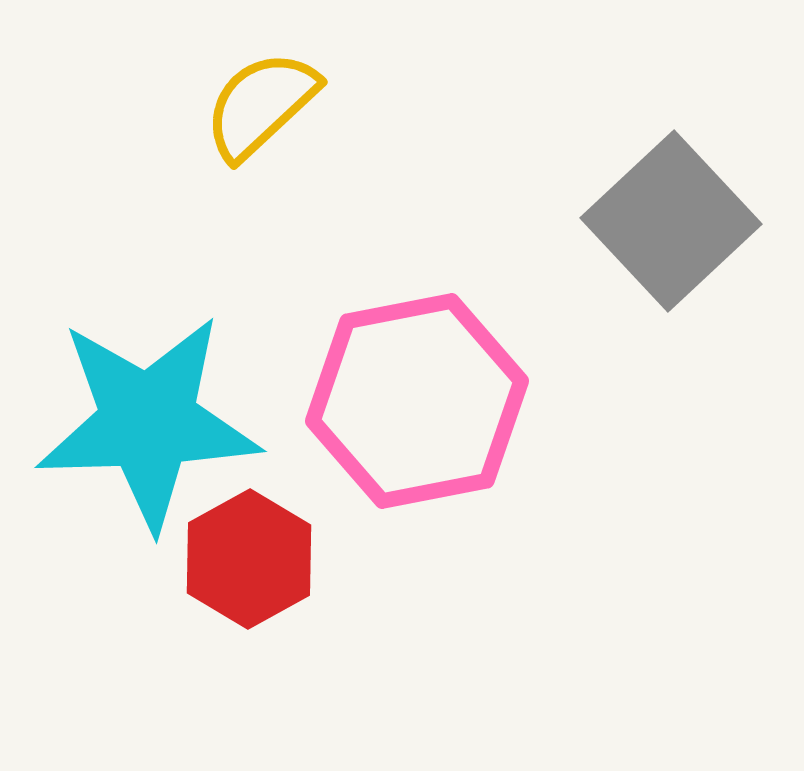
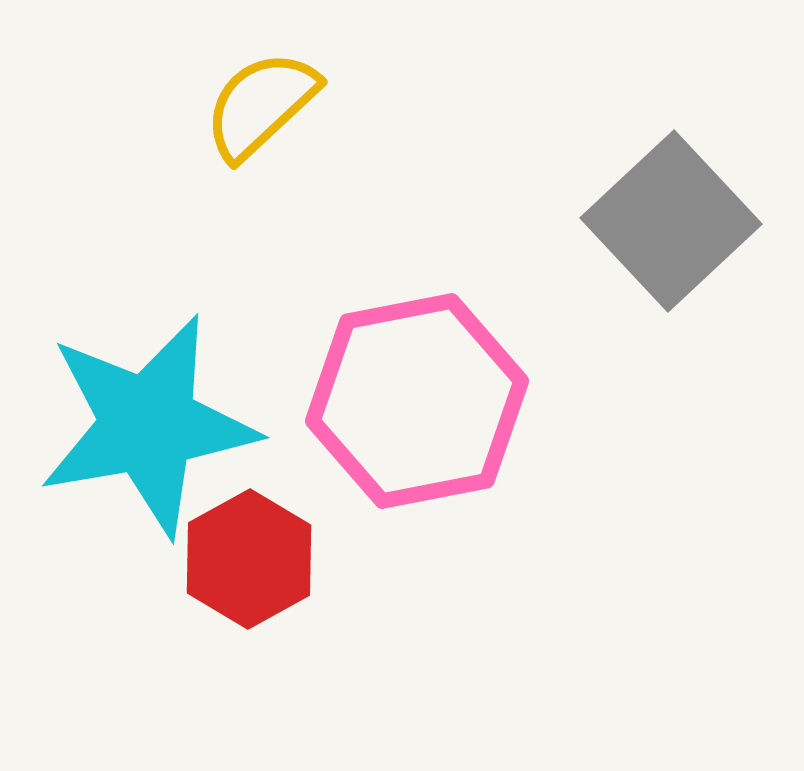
cyan star: moved 3 px down; rotated 8 degrees counterclockwise
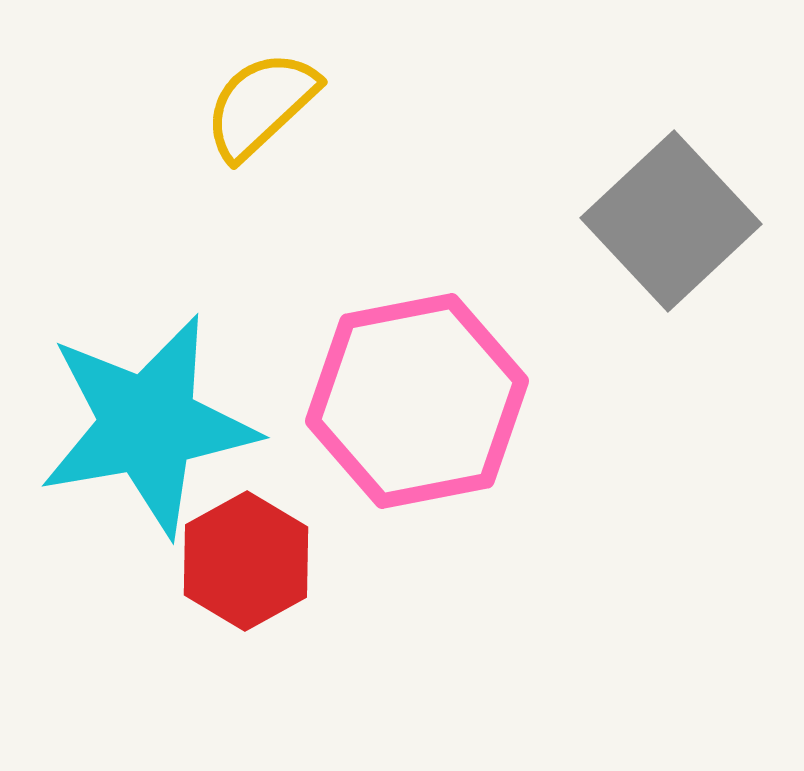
red hexagon: moved 3 px left, 2 px down
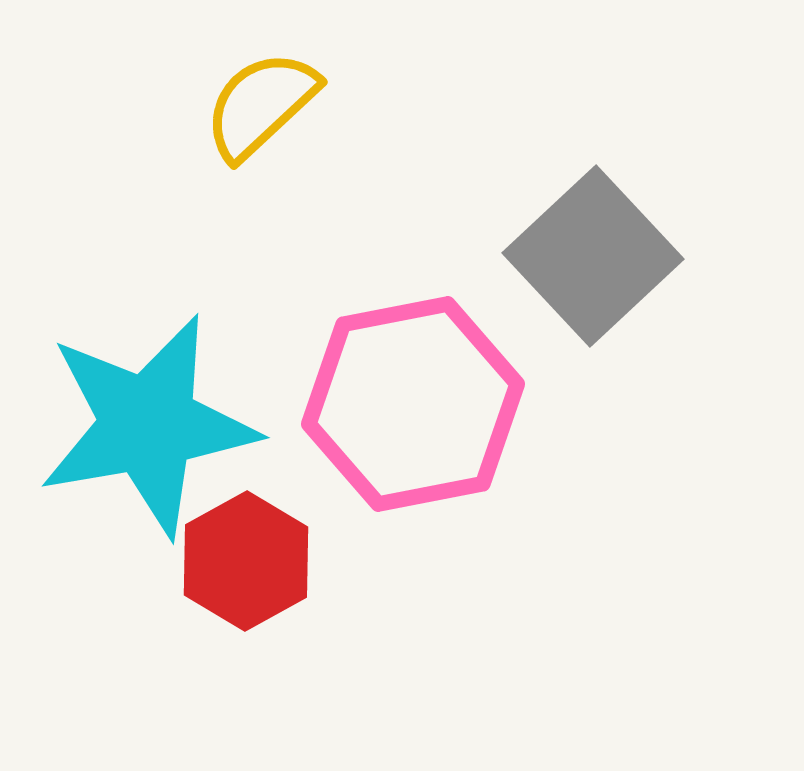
gray square: moved 78 px left, 35 px down
pink hexagon: moved 4 px left, 3 px down
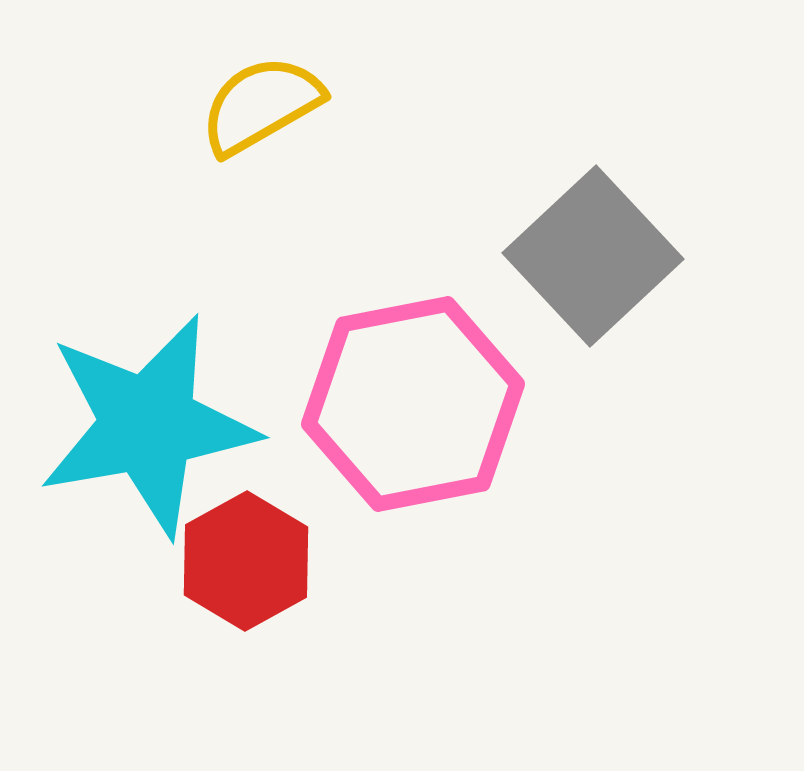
yellow semicircle: rotated 13 degrees clockwise
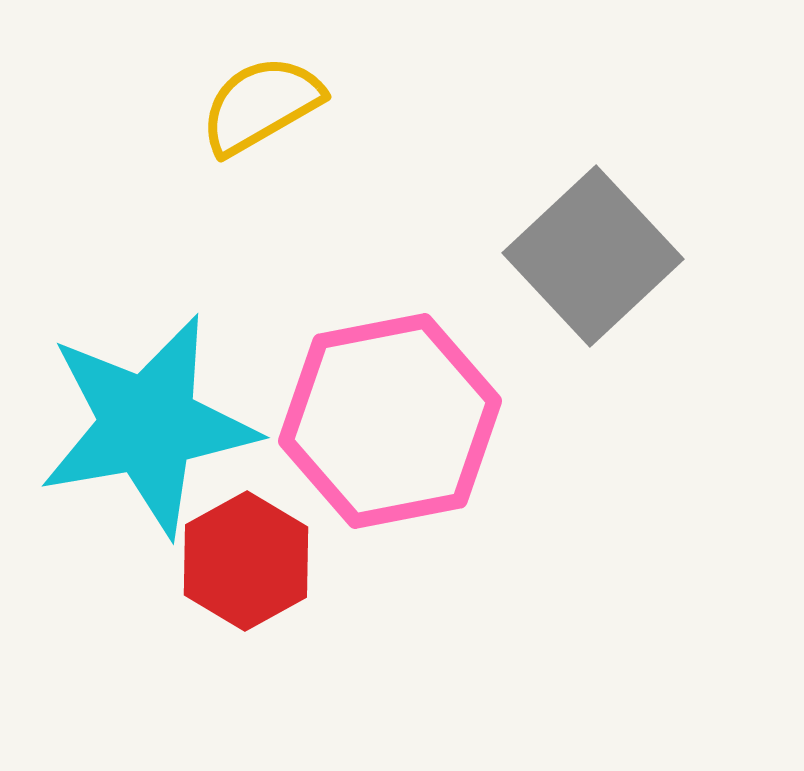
pink hexagon: moved 23 px left, 17 px down
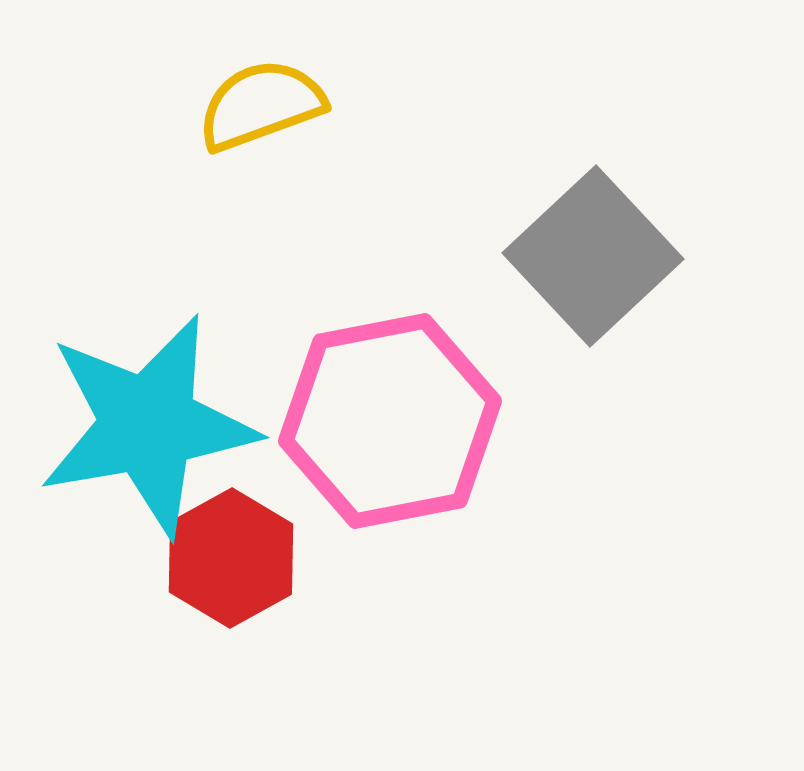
yellow semicircle: rotated 10 degrees clockwise
red hexagon: moved 15 px left, 3 px up
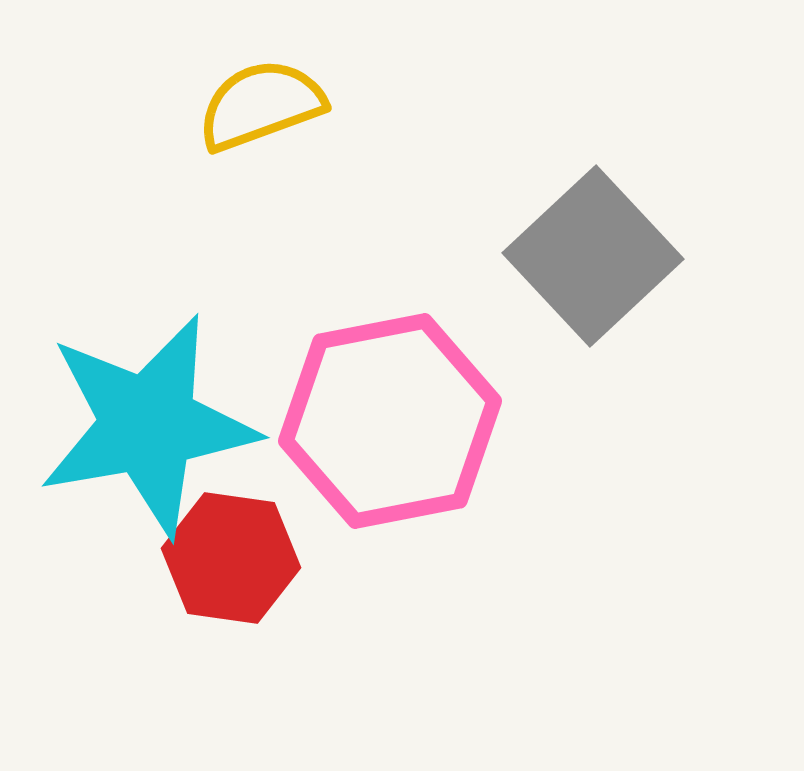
red hexagon: rotated 23 degrees counterclockwise
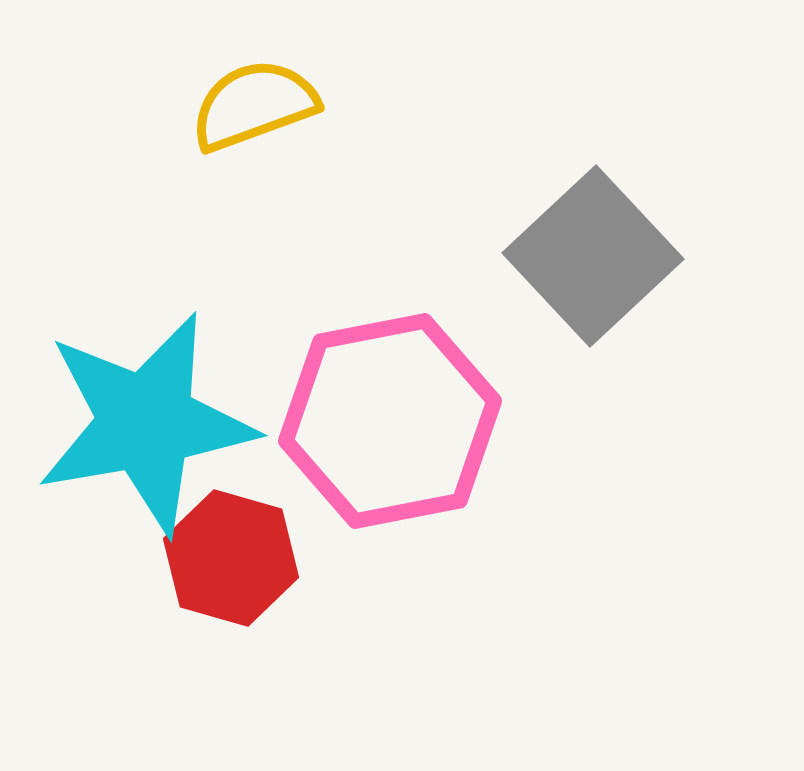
yellow semicircle: moved 7 px left
cyan star: moved 2 px left, 2 px up
red hexagon: rotated 8 degrees clockwise
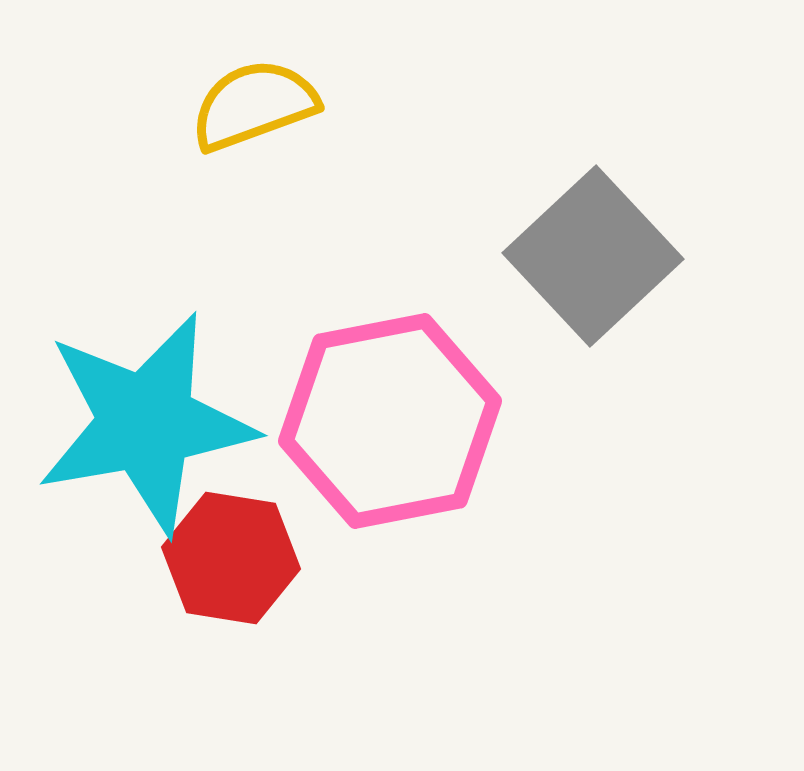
red hexagon: rotated 7 degrees counterclockwise
